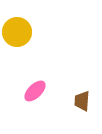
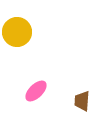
pink ellipse: moved 1 px right
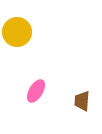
pink ellipse: rotated 15 degrees counterclockwise
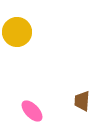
pink ellipse: moved 4 px left, 20 px down; rotated 75 degrees counterclockwise
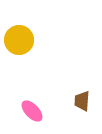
yellow circle: moved 2 px right, 8 px down
